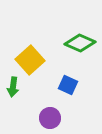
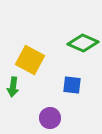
green diamond: moved 3 px right
yellow square: rotated 20 degrees counterclockwise
blue square: moved 4 px right; rotated 18 degrees counterclockwise
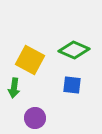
green diamond: moved 9 px left, 7 px down
green arrow: moved 1 px right, 1 px down
purple circle: moved 15 px left
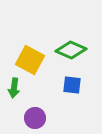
green diamond: moved 3 px left
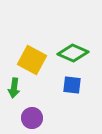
green diamond: moved 2 px right, 3 px down
yellow square: moved 2 px right
purple circle: moved 3 px left
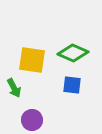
yellow square: rotated 20 degrees counterclockwise
green arrow: rotated 36 degrees counterclockwise
purple circle: moved 2 px down
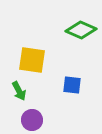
green diamond: moved 8 px right, 23 px up
green arrow: moved 5 px right, 3 px down
